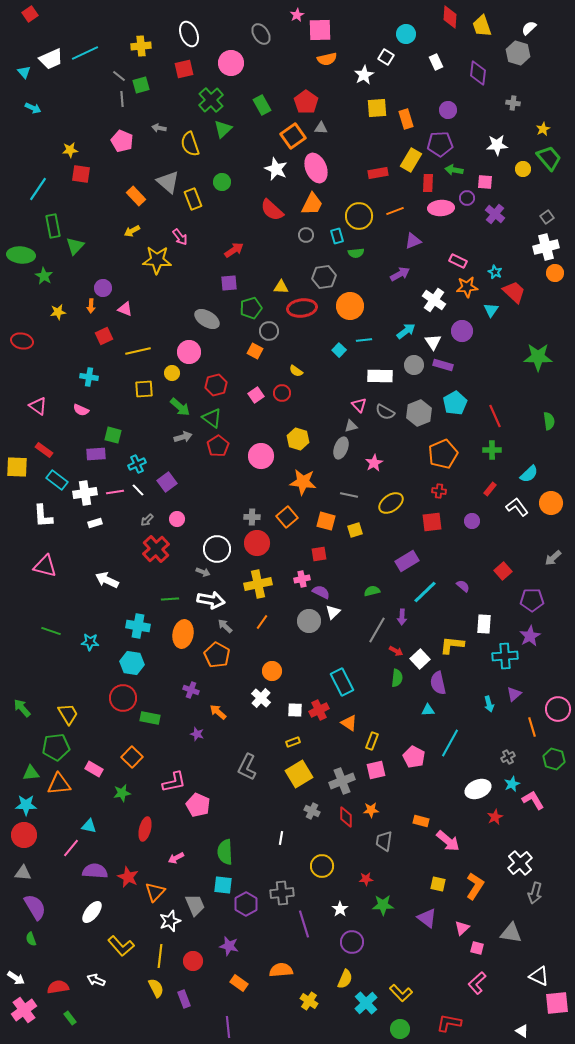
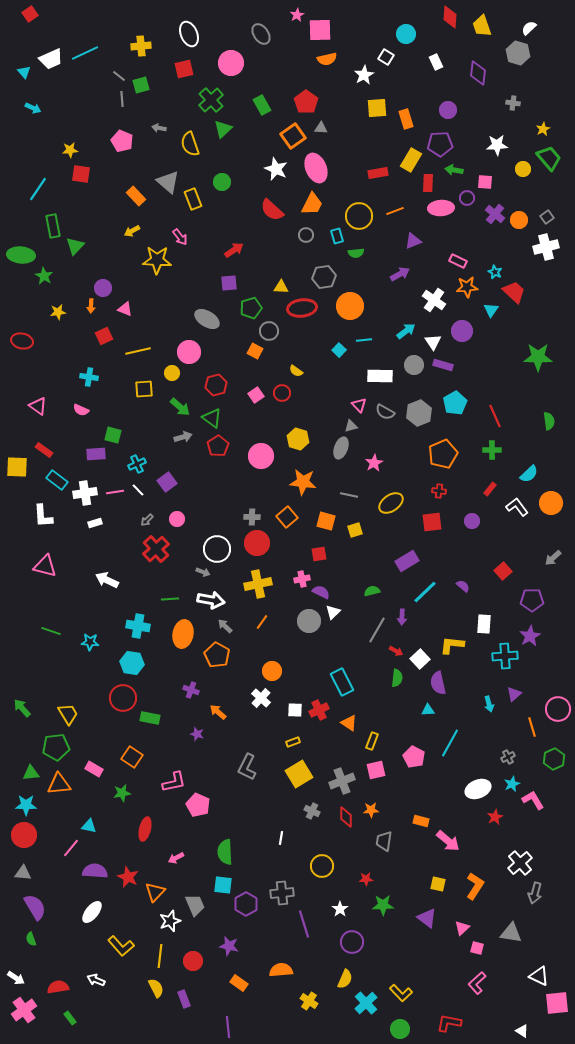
orange circle at (555, 273): moved 36 px left, 53 px up
orange square at (132, 757): rotated 10 degrees counterclockwise
green hexagon at (554, 759): rotated 20 degrees clockwise
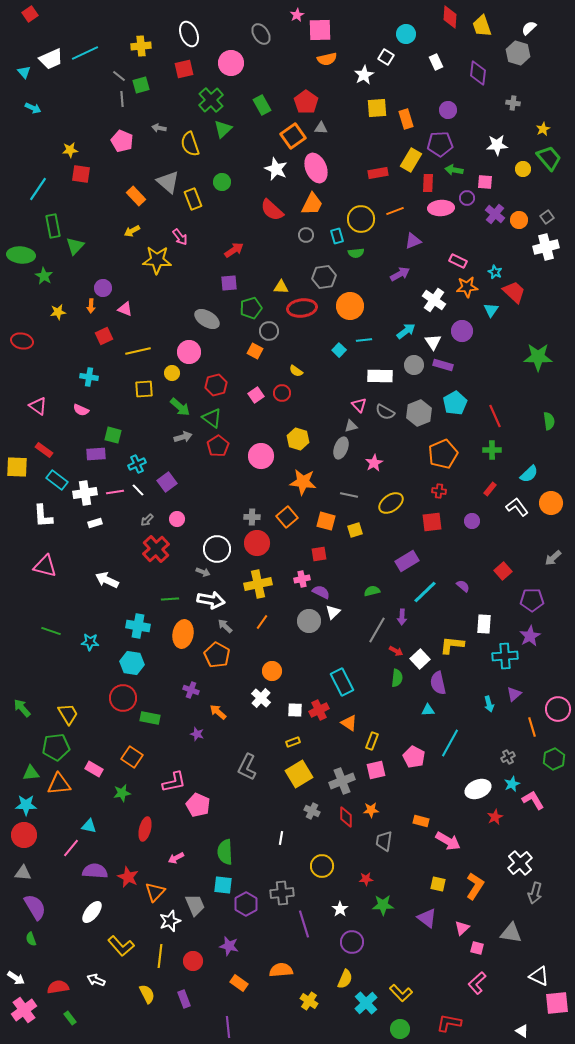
yellow circle at (359, 216): moved 2 px right, 3 px down
pink arrow at (448, 841): rotated 10 degrees counterclockwise
yellow semicircle at (156, 988): moved 9 px left, 6 px down
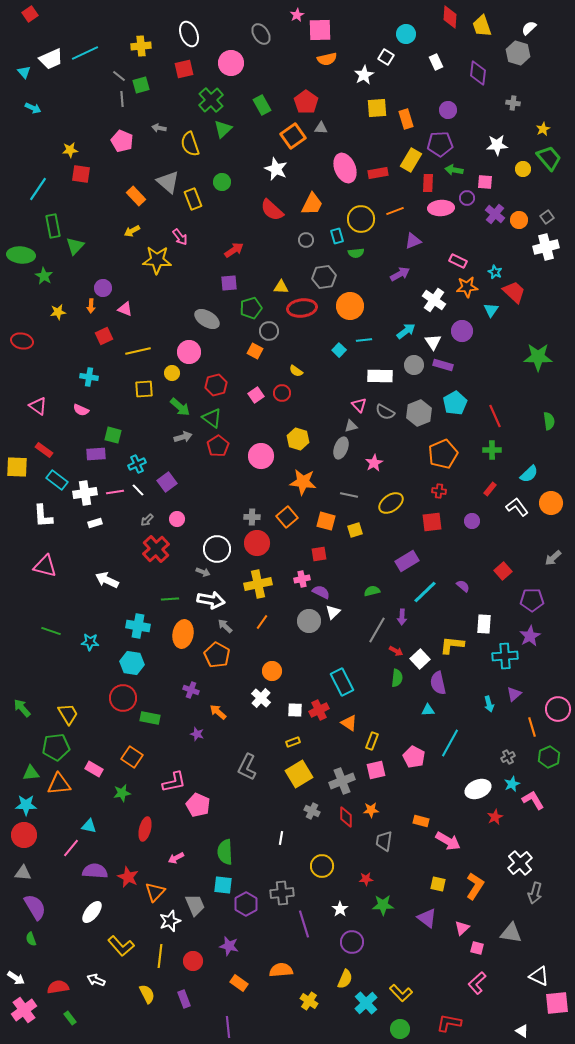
pink ellipse at (316, 168): moved 29 px right
gray circle at (306, 235): moved 5 px down
green hexagon at (554, 759): moved 5 px left, 2 px up
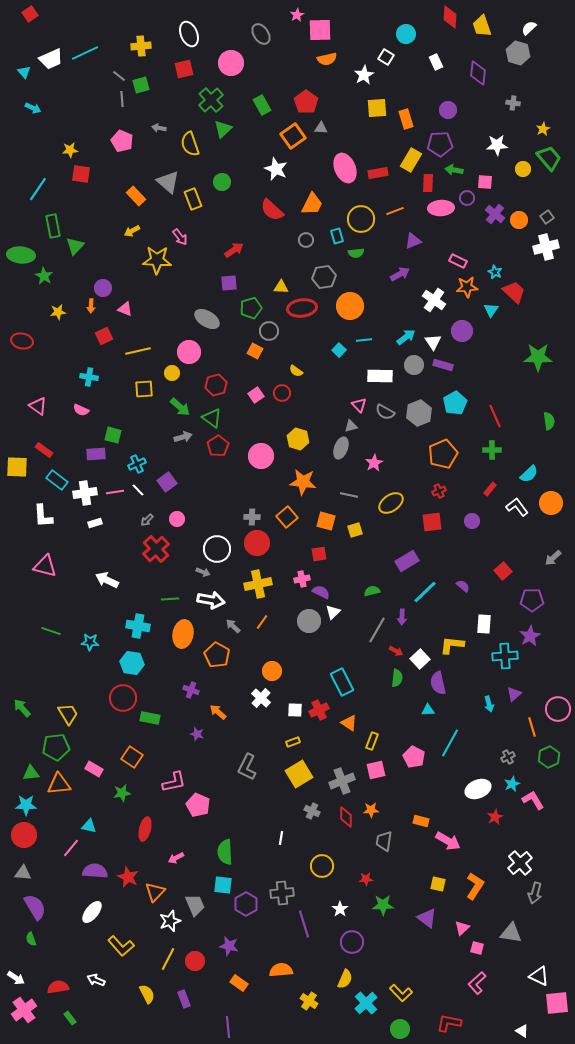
cyan arrow at (406, 331): moved 6 px down
red cross at (439, 491): rotated 32 degrees counterclockwise
gray arrow at (225, 626): moved 8 px right
yellow line at (160, 956): moved 8 px right, 3 px down; rotated 20 degrees clockwise
red circle at (193, 961): moved 2 px right
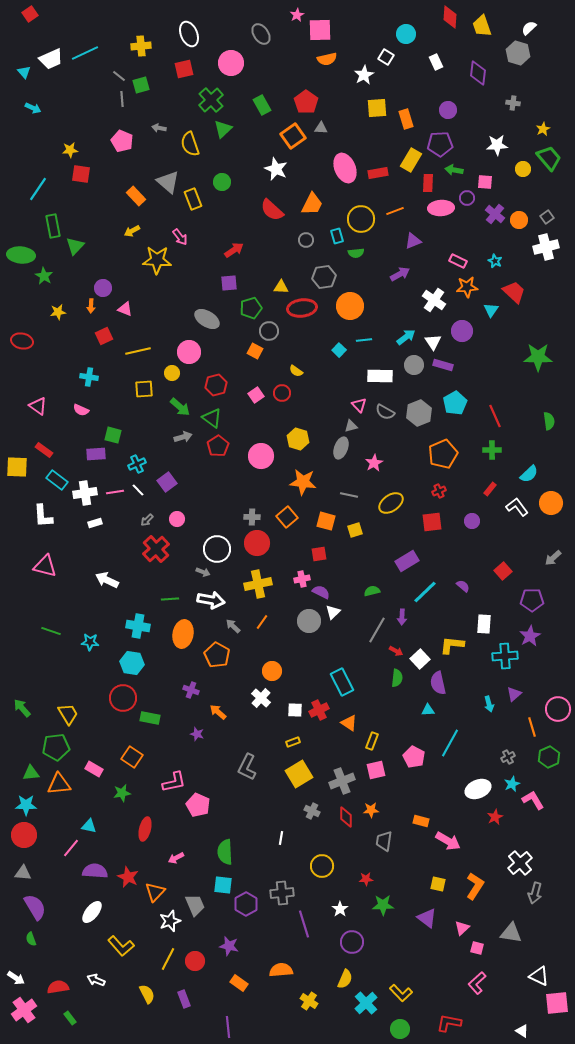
cyan star at (495, 272): moved 11 px up
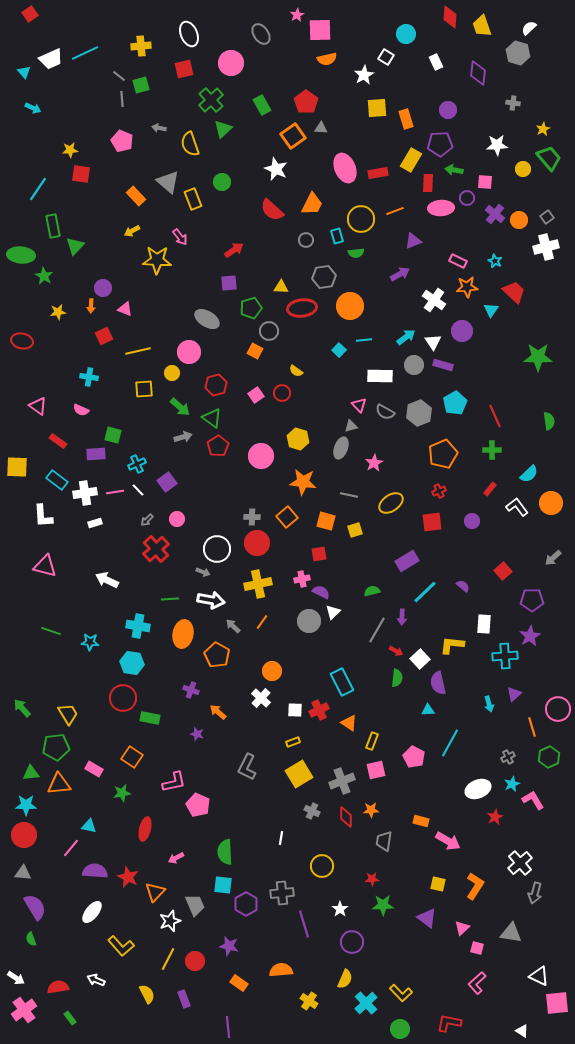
red rectangle at (44, 450): moved 14 px right, 9 px up
red star at (366, 879): moved 6 px right
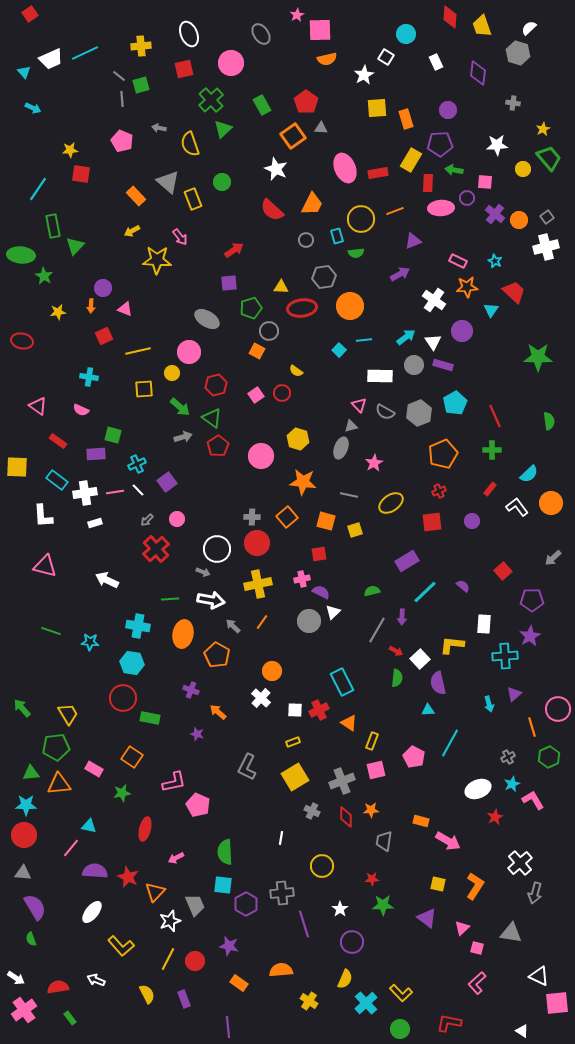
orange square at (255, 351): moved 2 px right
yellow square at (299, 774): moved 4 px left, 3 px down
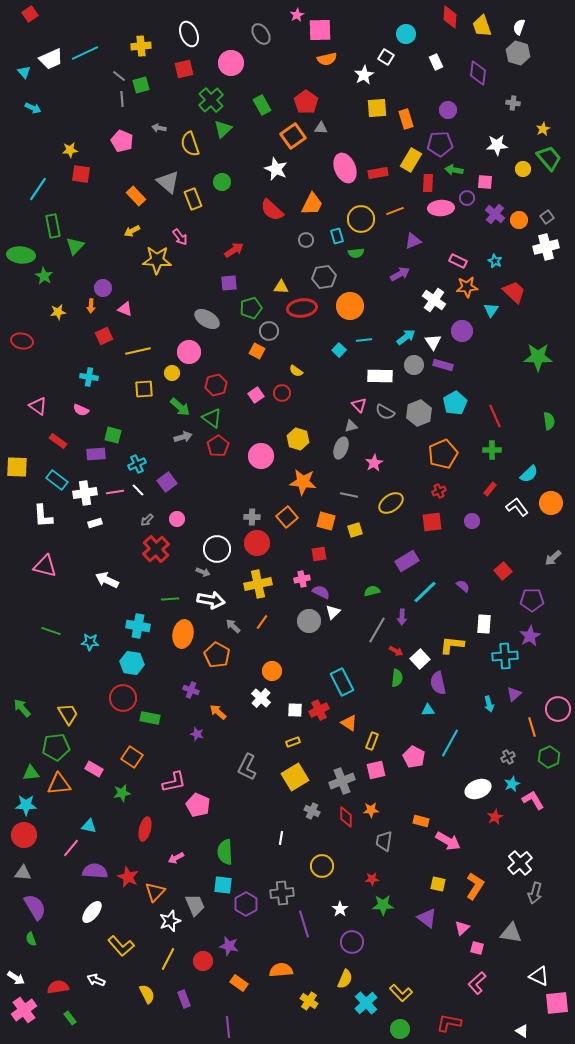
white semicircle at (529, 28): moved 10 px left, 1 px up; rotated 28 degrees counterclockwise
red circle at (195, 961): moved 8 px right
